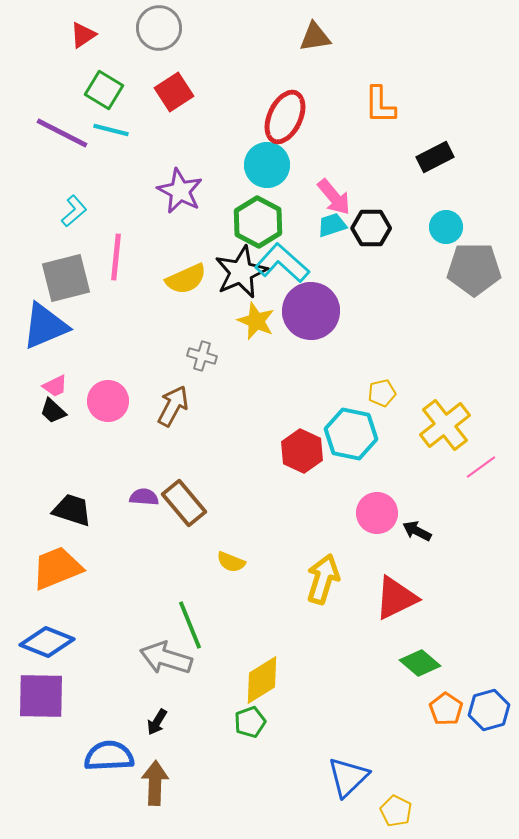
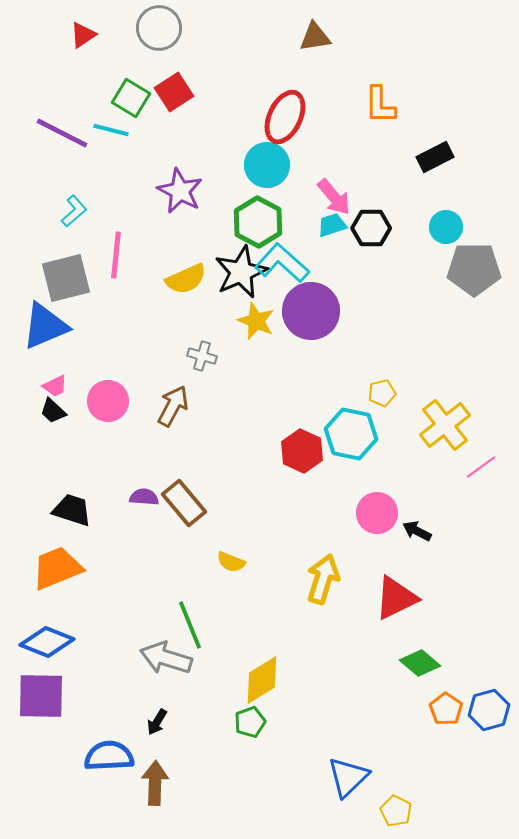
green square at (104, 90): moved 27 px right, 8 px down
pink line at (116, 257): moved 2 px up
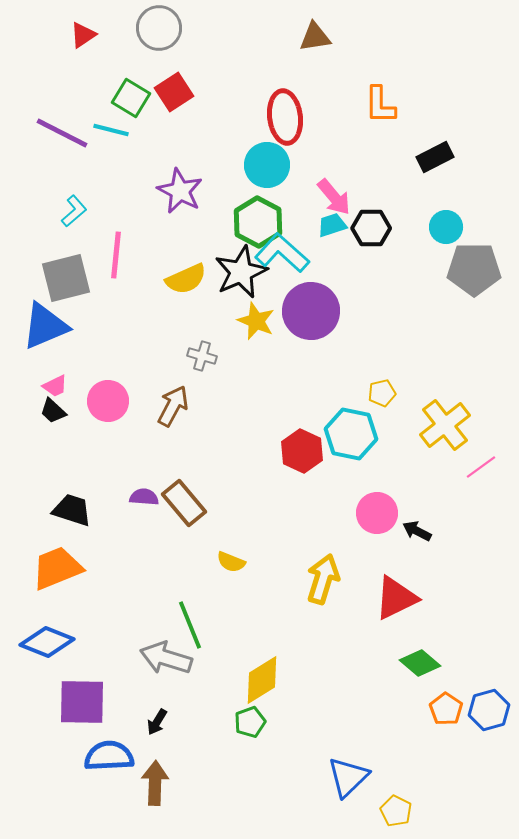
red ellipse at (285, 117): rotated 32 degrees counterclockwise
cyan L-shape at (282, 263): moved 10 px up
purple square at (41, 696): moved 41 px right, 6 px down
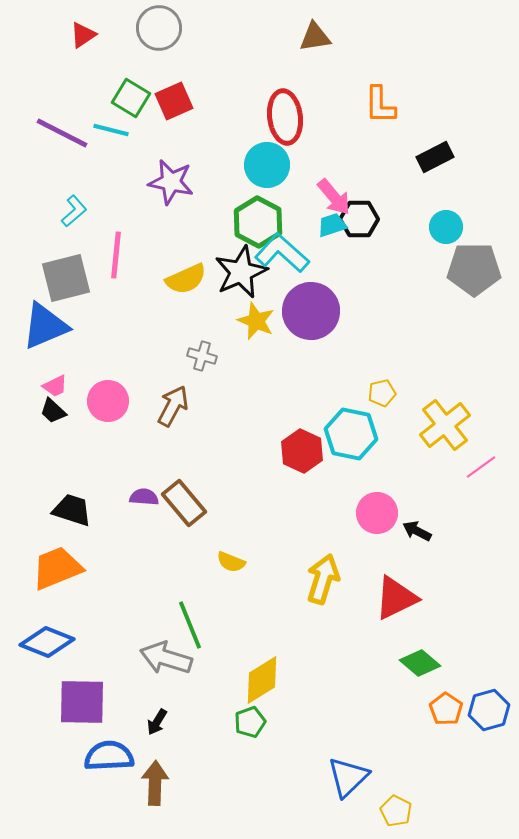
red square at (174, 92): moved 9 px down; rotated 9 degrees clockwise
purple star at (180, 191): moved 9 px left, 9 px up; rotated 15 degrees counterclockwise
black hexagon at (371, 228): moved 12 px left, 9 px up
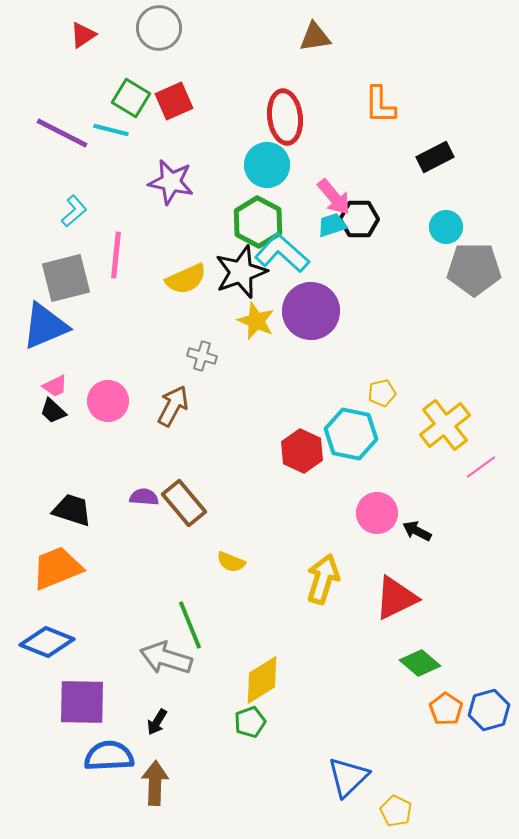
black star at (241, 272): rotated 4 degrees clockwise
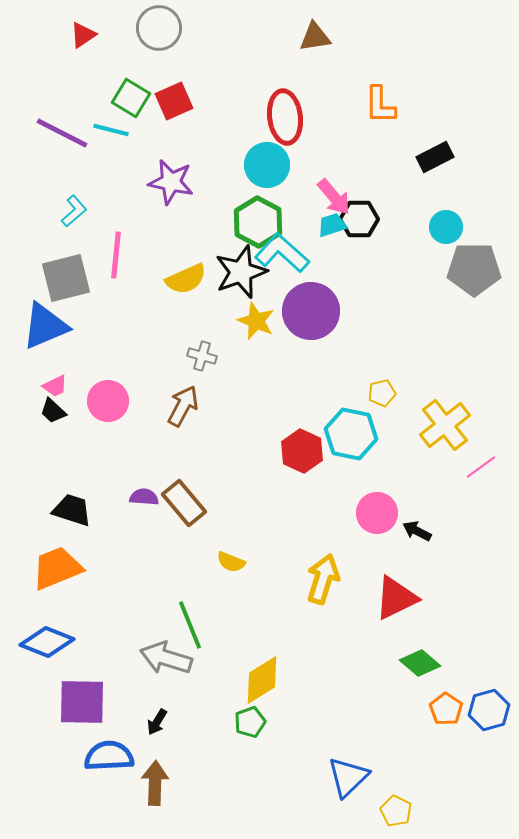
brown arrow at (173, 406): moved 10 px right
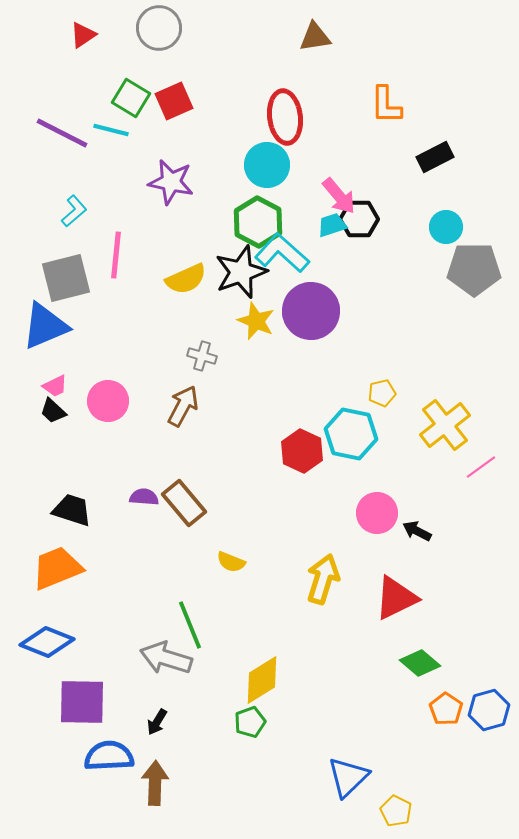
orange L-shape at (380, 105): moved 6 px right
pink arrow at (334, 197): moved 5 px right, 1 px up
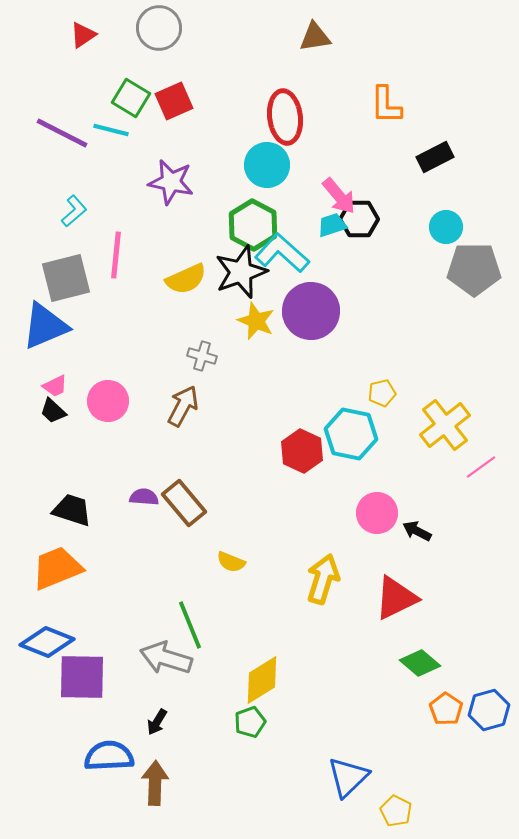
green hexagon at (258, 222): moved 5 px left, 3 px down
purple square at (82, 702): moved 25 px up
